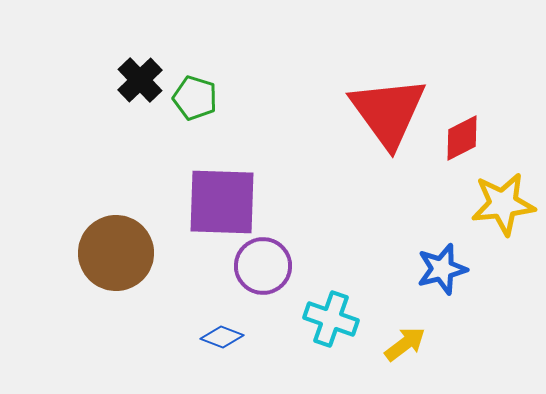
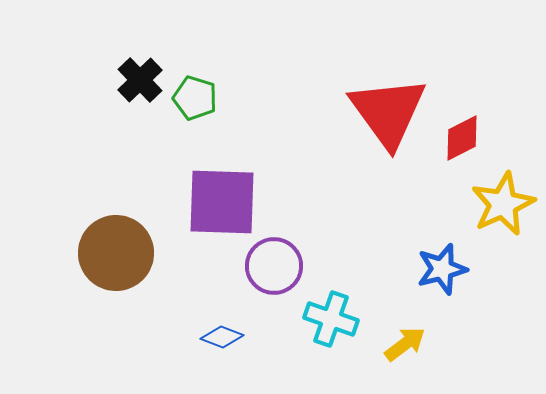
yellow star: rotated 18 degrees counterclockwise
purple circle: moved 11 px right
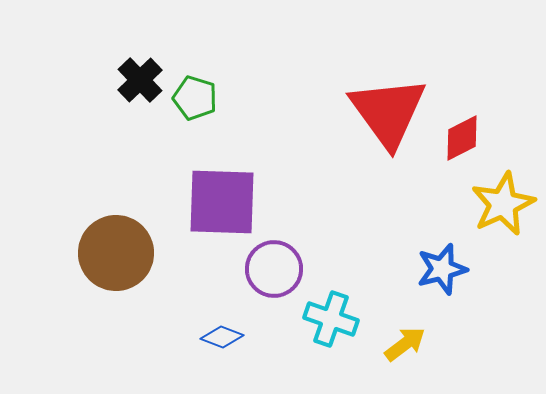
purple circle: moved 3 px down
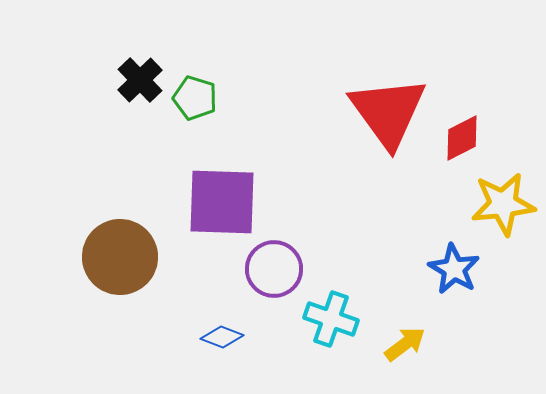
yellow star: rotated 18 degrees clockwise
brown circle: moved 4 px right, 4 px down
blue star: moved 12 px right; rotated 27 degrees counterclockwise
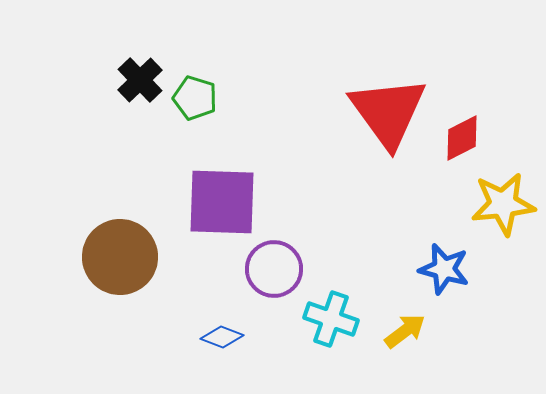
blue star: moved 10 px left; rotated 15 degrees counterclockwise
yellow arrow: moved 13 px up
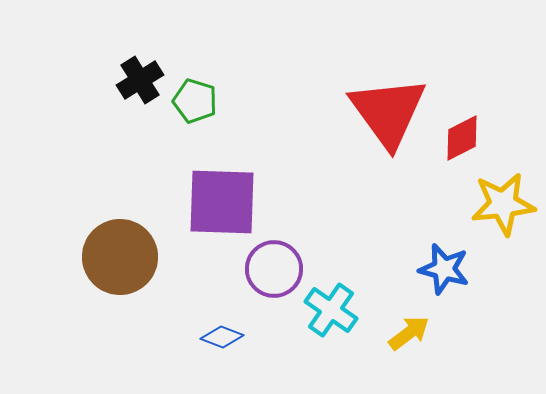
black cross: rotated 12 degrees clockwise
green pentagon: moved 3 px down
cyan cross: moved 9 px up; rotated 16 degrees clockwise
yellow arrow: moved 4 px right, 2 px down
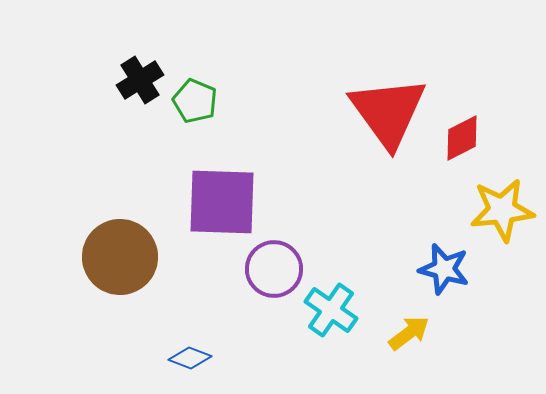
green pentagon: rotated 6 degrees clockwise
yellow star: moved 1 px left, 6 px down
blue diamond: moved 32 px left, 21 px down
